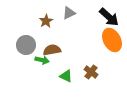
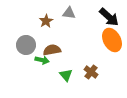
gray triangle: rotated 32 degrees clockwise
green triangle: moved 1 px up; rotated 24 degrees clockwise
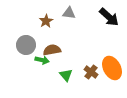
orange ellipse: moved 28 px down
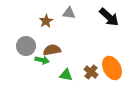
gray circle: moved 1 px down
green triangle: rotated 40 degrees counterclockwise
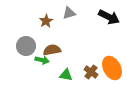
gray triangle: rotated 24 degrees counterclockwise
black arrow: rotated 15 degrees counterclockwise
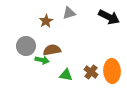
orange ellipse: moved 3 px down; rotated 25 degrees clockwise
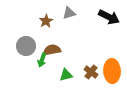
green arrow: rotated 96 degrees clockwise
green triangle: rotated 24 degrees counterclockwise
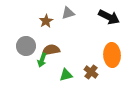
gray triangle: moved 1 px left
brown semicircle: moved 1 px left
orange ellipse: moved 16 px up
